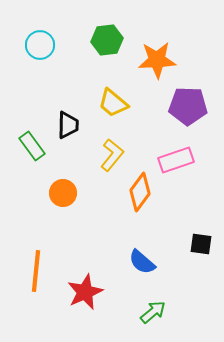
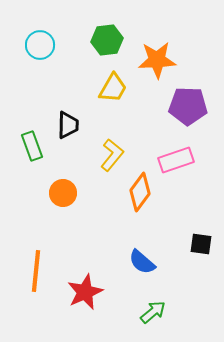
yellow trapezoid: moved 15 px up; rotated 100 degrees counterclockwise
green rectangle: rotated 16 degrees clockwise
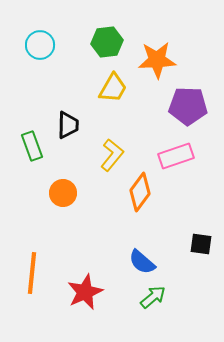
green hexagon: moved 2 px down
pink rectangle: moved 4 px up
orange line: moved 4 px left, 2 px down
green arrow: moved 15 px up
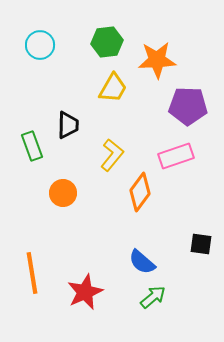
orange line: rotated 15 degrees counterclockwise
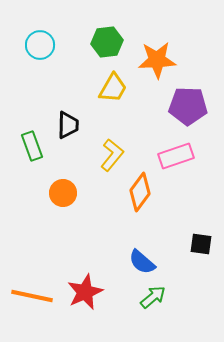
orange line: moved 23 px down; rotated 69 degrees counterclockwise
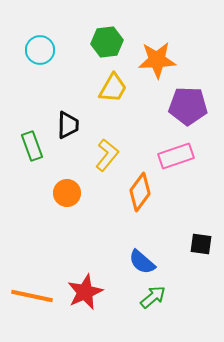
cyan circle: moved 5 px down
yellow L-shape: moved 5 px left
orange circle: moved 4 px right
